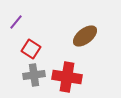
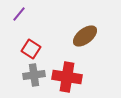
purple line: moved 3 px right, 8 px up
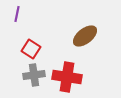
purple line: moved 2 px left; rotated 28 degrees counterclockwise
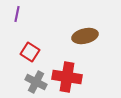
brown ellipse: rotated 25 degrees clockwise
red square: moved 1 px left, 3 px down
gray cross: moved 2 px right, 7 px down; rotated 35 degrees clockwise
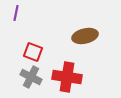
purple line: moved 1 px left, 1 px up
red square: moved 3 px right; rotated 12 degrees counterclockwise
gray cross: moved 5 px left, 5 px up
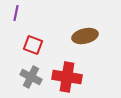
red square: moved 7 px up
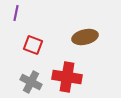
brown ellipse: moved 1 px down
gray cross: moved 5 px down
